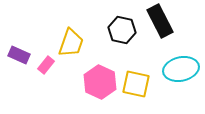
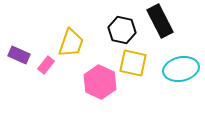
yellow square: moved 3 px left, 21 px up
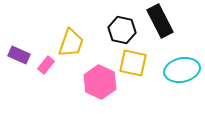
cyan ellipse: moved 1 px right, 1 px down
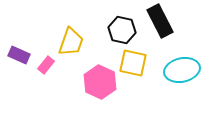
yellow trapezoid: moved 1 px up
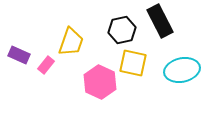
black hexagon: rotated 24 degrees counterclockwise
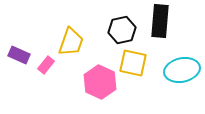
black rectangle: rotated 32 degrees clockwise
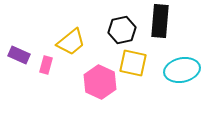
yellow trapezoid: rotated 32 degrees clockwise
pink rectangle: rotated 24 degrees counterclockwise
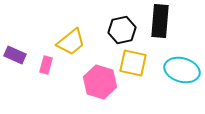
purple rectangle: moved 4 px left
cyan ellipse: rotated 28 degrees clockwise
pink hexagon: rotated 8 degrees counterclockwise
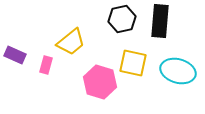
black hexagon: moved 11 px up
cyan ellipse: moved 4 px left, 1 px down
